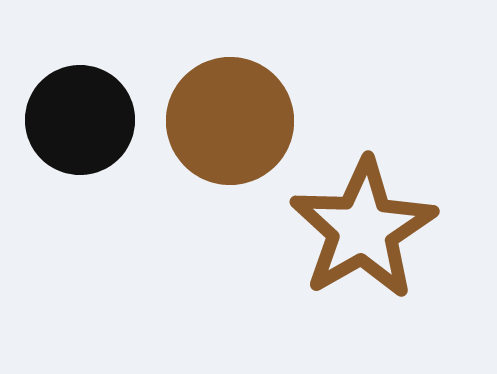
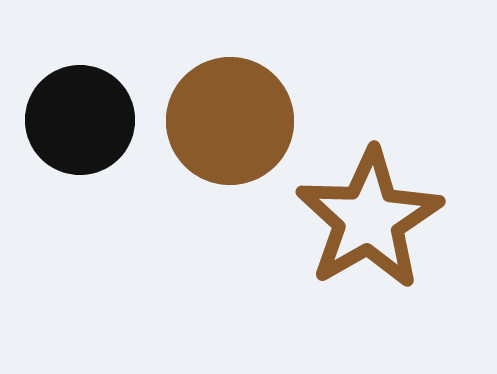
brown star: moved 6 px right, 10 px up
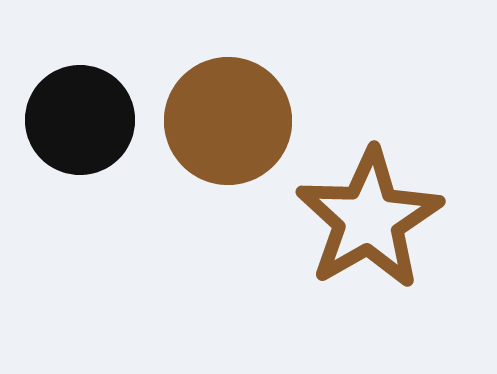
brown circle: moved 2 px left
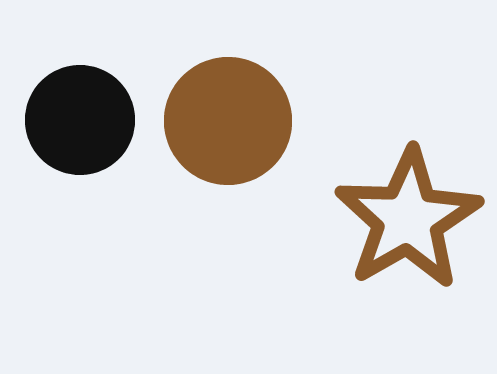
brown star: moved 39 px right
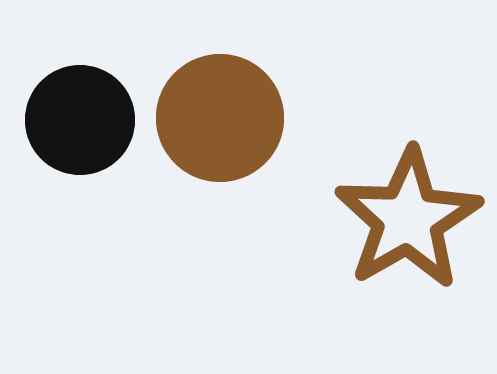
brown circle: moved 8 px left, 3 px up
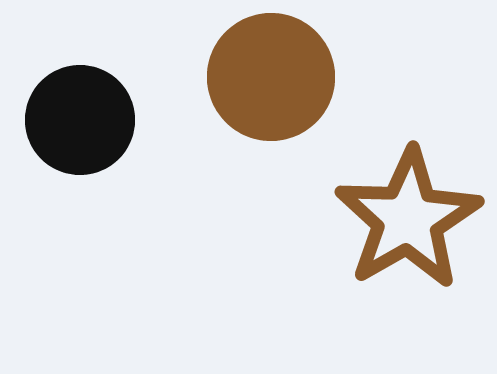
brown circle: moved 51 px right, 41 px up
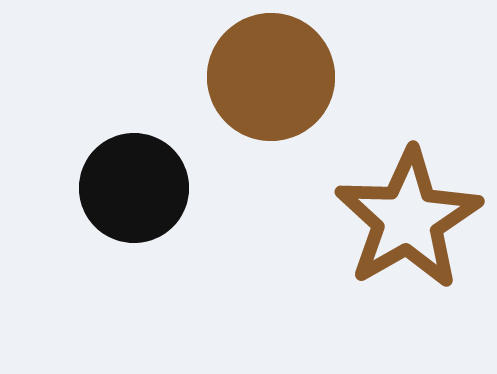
black circle: moved 54 px right, 68 px down
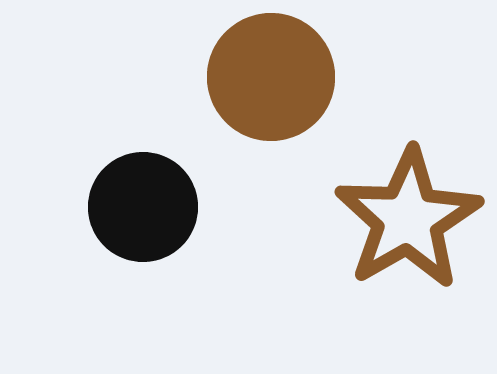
black circle: moved 9 px right, 19 px down
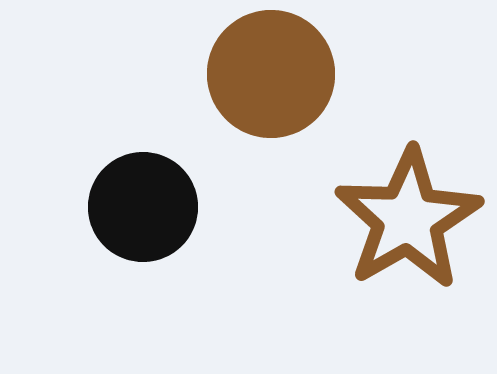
brown circle: moved 3 px up
